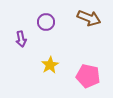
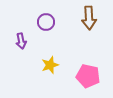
brown arrow: rotated 65 degrees clockwise
purple arrow: moved 2 px down
yellow star: rotated 12 degrees clockwise
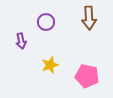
pink pentagon: moved 1 px left
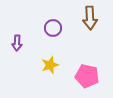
brown arrow: moved 1 px right
purple circle: moved 7 px right, 6 px down
purple arrow: moved 4 px left, 2 px down; rotated 14 degrees clockwise
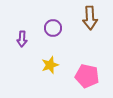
purple arrow: moved 5 px right, 4 px up
